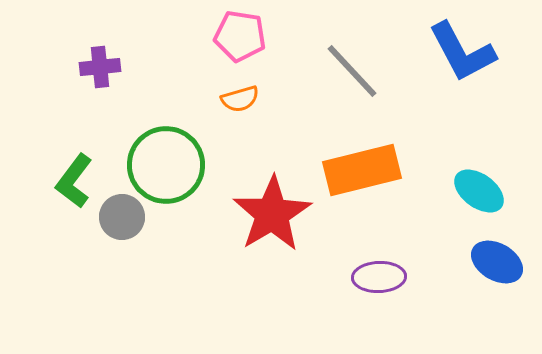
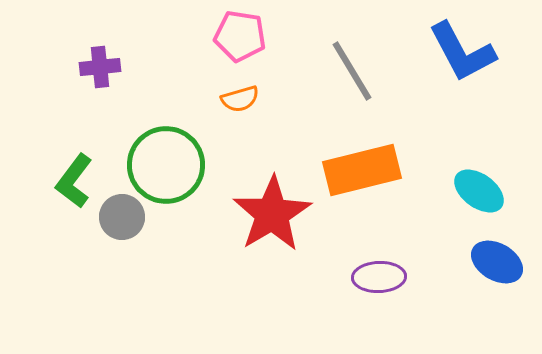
gray line: rotated 12 degrees clockwise
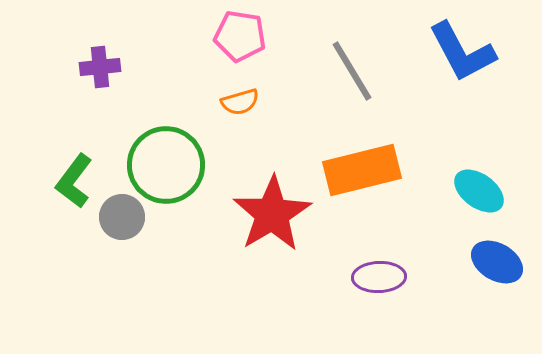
orange semicircle: moved 3 px down
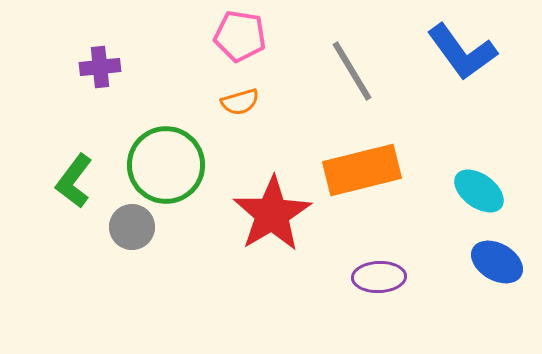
blue L-shape: rotated 8 degrees counterclockwise
gray circle: moved 10 px right, 10 px down
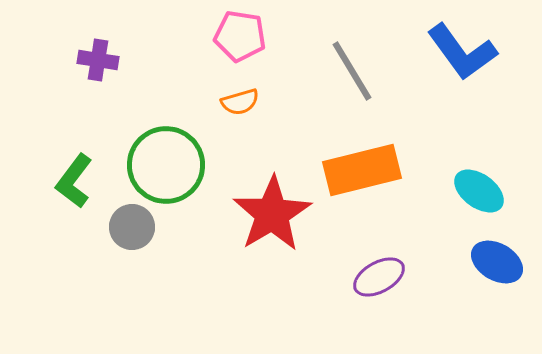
purple cross: moved 2 px left, 7 px up; rotated 15 degrees clockwise
purple ellipse: rotated 27 degrees counterclockwise
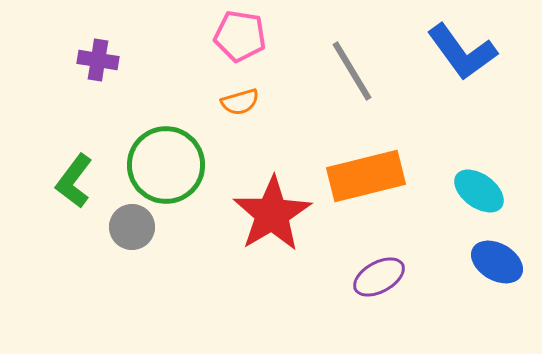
orange rectangle: moved 4 px right, 6 px down
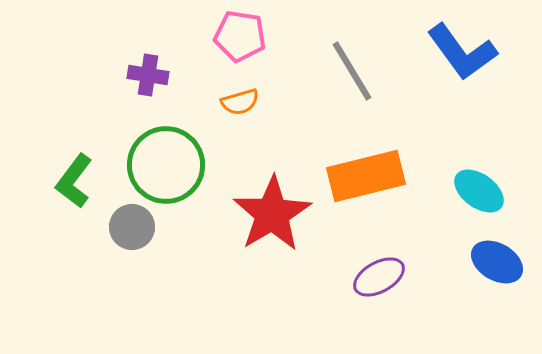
purple cross: moved 50 px right, 15 px down
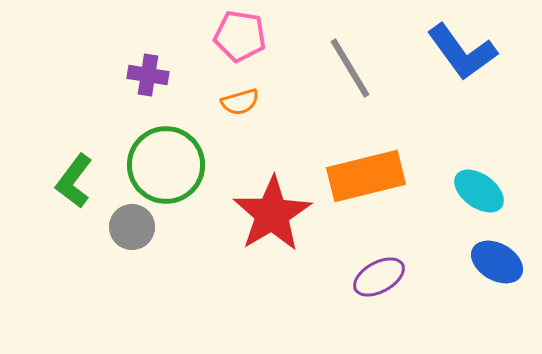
gray line: moved 2 px left, 3 px up
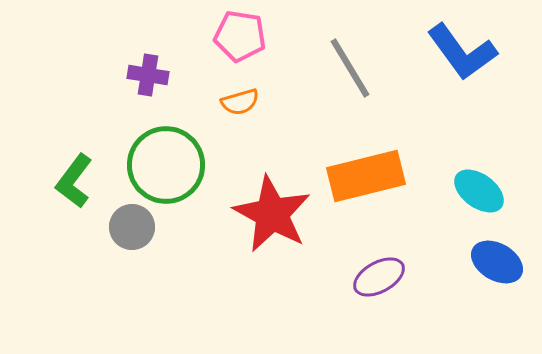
red star: rotated 12 degrees counterclockwise
